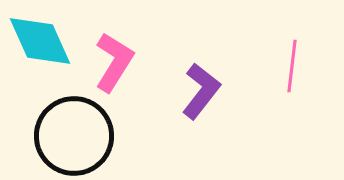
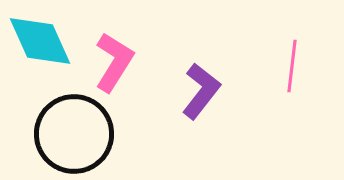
black circle: moved 2 px up
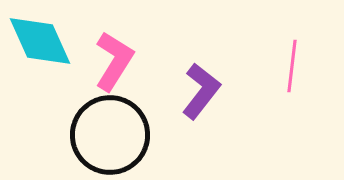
pink L-shape: moved 1 px up
black circle: moved 36 px right, 1 px down
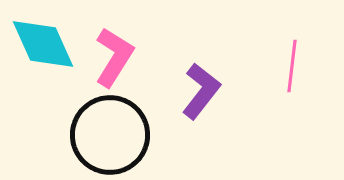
cyan diamond: moved 3 px right, 3 px down
pink L-shape: moved 4 px up
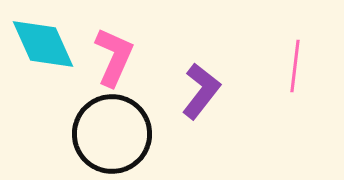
pink L-shape: rotated 8 degrees counterclockwise
pink line: moved 3 px right
black circle: moved 2 px right, 1 px up
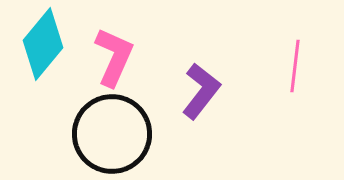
cyan diamond: rotated 64 degrees clockwise
